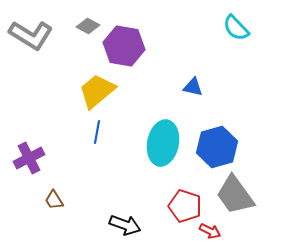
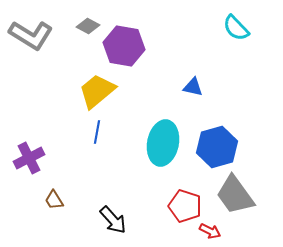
black arrow: moved 12 px left, 5 px up; rotated 28 degrees clockwise
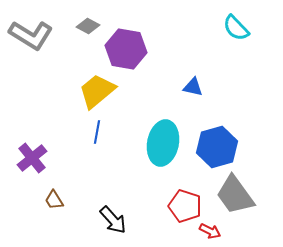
purple hexagon: moved 2 px right, 3 px down
purple cross: moved 3 px right; rotated 12 degrees counterclockwise
